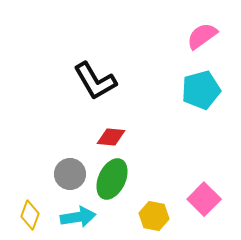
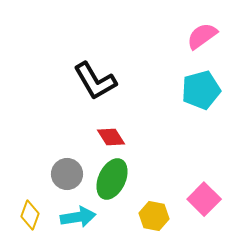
red diamond: rotated 52 degrees clockwise
gray circle: moved 3 px left
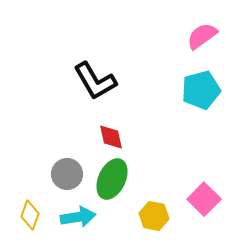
red diamond: rotated 20 degrees clockwise
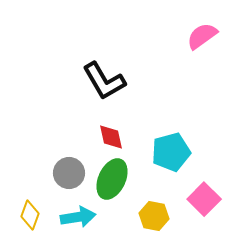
black L-shape: moved 9 px right
cyan pentagon: moved 30 px left, 62 px down
gray circle: moved 2 px right, 1 px up
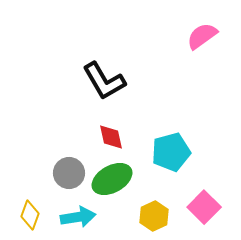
green ellipse: rotated 36 degrees clockwise
pink square: moved 8 px down
yellow hexagon: rotated 24 degrees clockwise
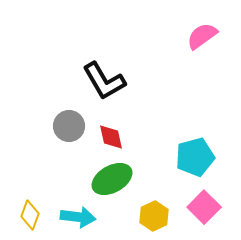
cyan pentagon: moved 24 px right, 5 px down
gray circle: moved 47 px up
cyan arrow: rotated 16 degrees clockwise
